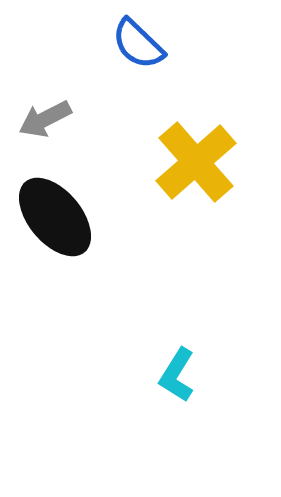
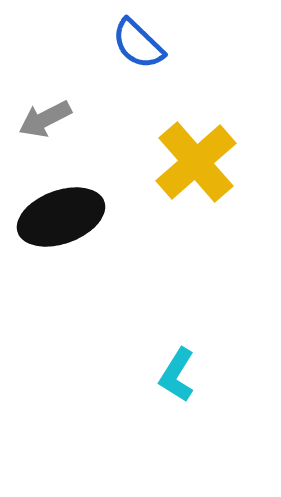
black ellipse: moved 6 px right; rotated 70 degrees counterclockwise
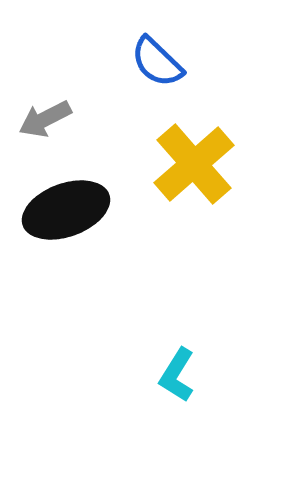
blue semicircle: moved 19 px right, 18 px down
yellow cross: moved 2 px left, 2 px down
black ellipse: moved 5 px right, 7 px up
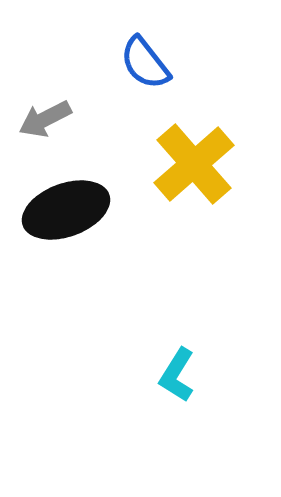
blue semicircle: moved 12 px left, 1 px down; rotated 8 degrees clockwise
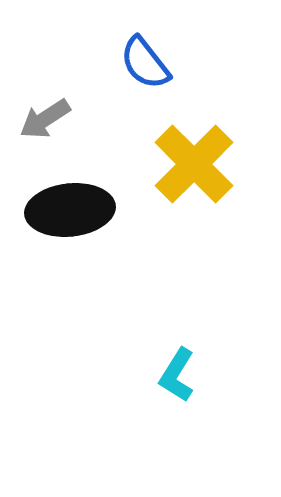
gray arrow: rotated 6 degrees counterclockwise
yellow cross: rotated 4 degrees counterclockwise
black ellipse: moved 4 px right; rotated 14 degrees clockwise
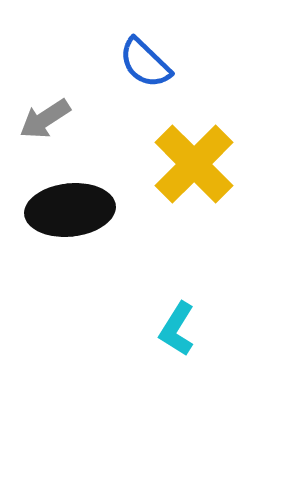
blue semicircle: rotated 8 degrees counterclockwise
cyan L-shape: moved 46 px up
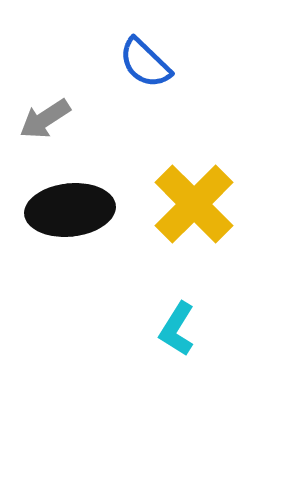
yellow cross: moved 40 px down
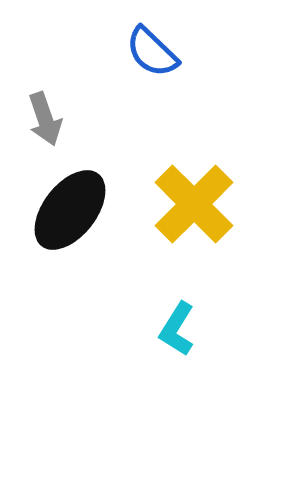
blue semicircle: moved 7 px right, 11 px up
gray arrow: rotated 76 degrees counterclockwise
black ellipse: rotated 46 degrees counterclockwise
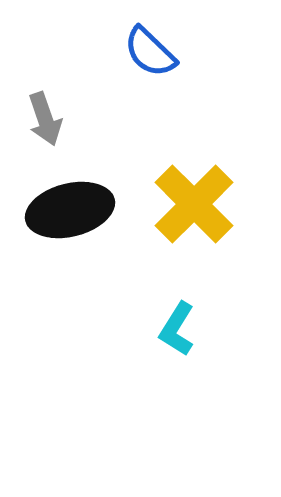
blue semicircle: moved 2 px left
black ellipse: rotated 38 degrees clockwise
